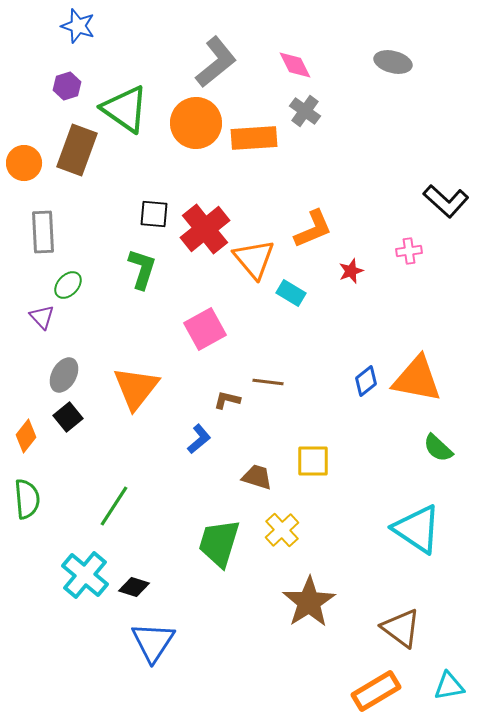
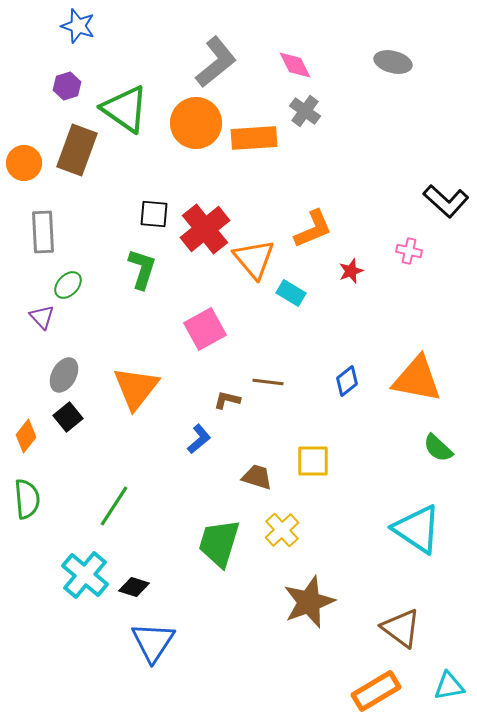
pink cross at (409, 251): rotated 20 degrees clockwise
blue diamond at (366, 381): moved 19 px left
brown star at (309, 602): rotated 12 degrees clockwise
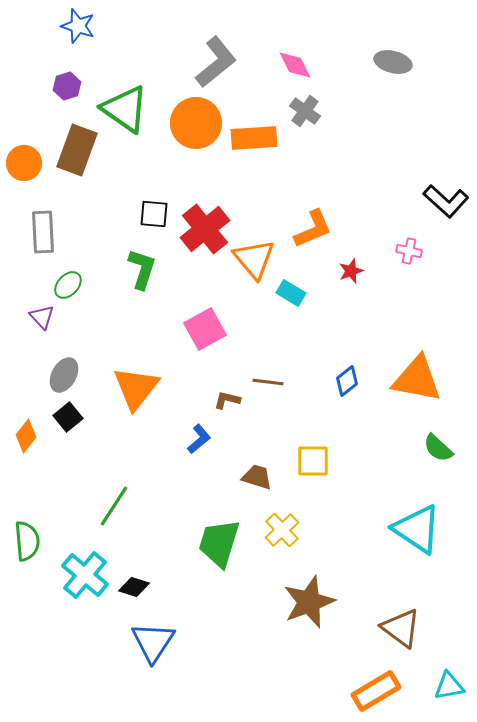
green semicircle at (27, 499): moved 42 px down
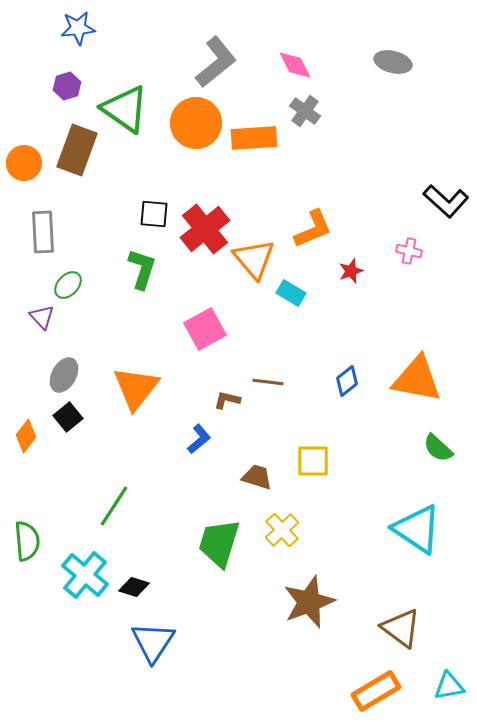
blue star at (78, 26): moved 2 px down; rotated 24 degrees counterclockwise
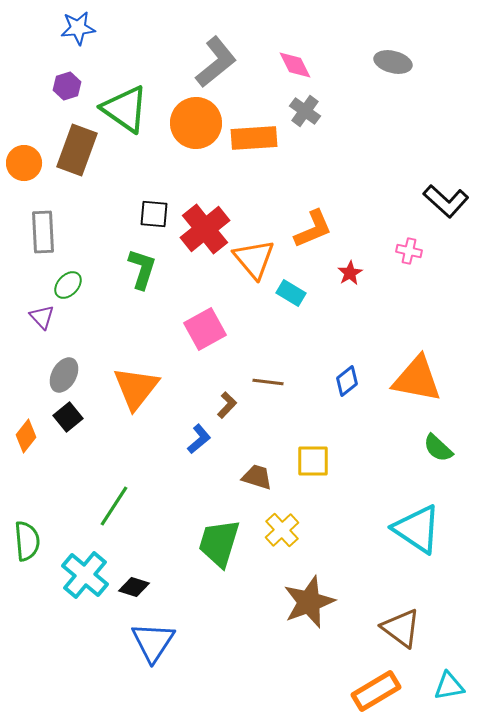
red star at (351, 271): moved 1 px left, 2 px down; rotated 10 degrees counterclockwise
brown L-shape at (227, 400): moved 5 px down; rotated 120 degrees clockwise
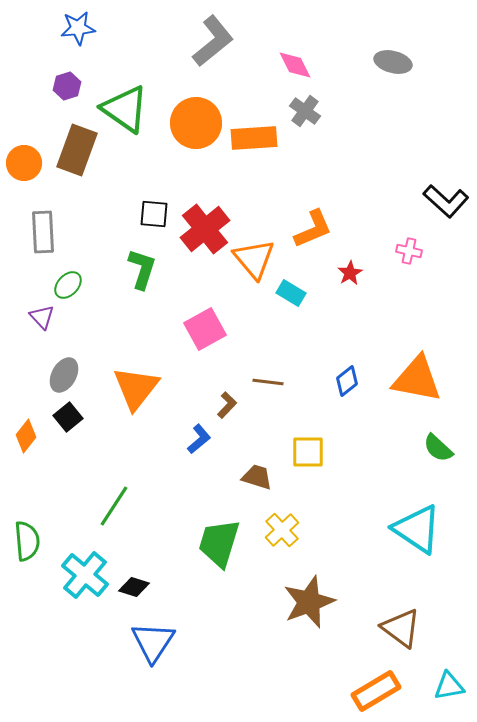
gray L-shape at (216, 62): moved 3 px left, 21 px up
yellow square at (313, 461): moved 5 px left, 9 px up
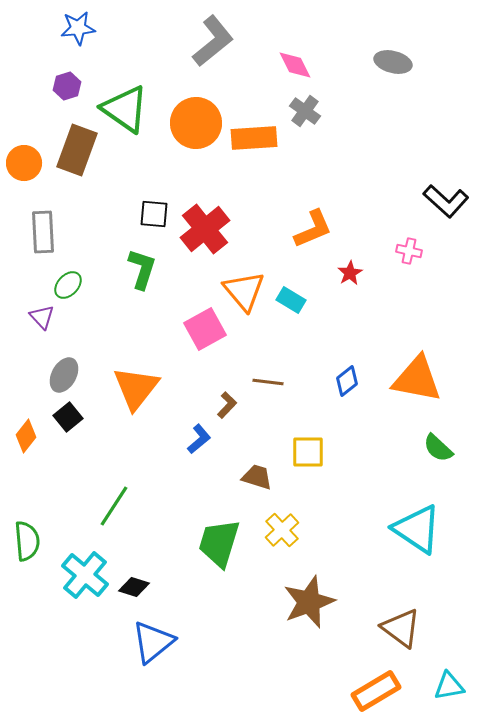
orange triangle at (254, 259): moved 10 px left, 32 px down
cyan rectangle at (291, 293): moved 7 px down
blue triangle at (153, 642): rotated 18 degrees clockwise
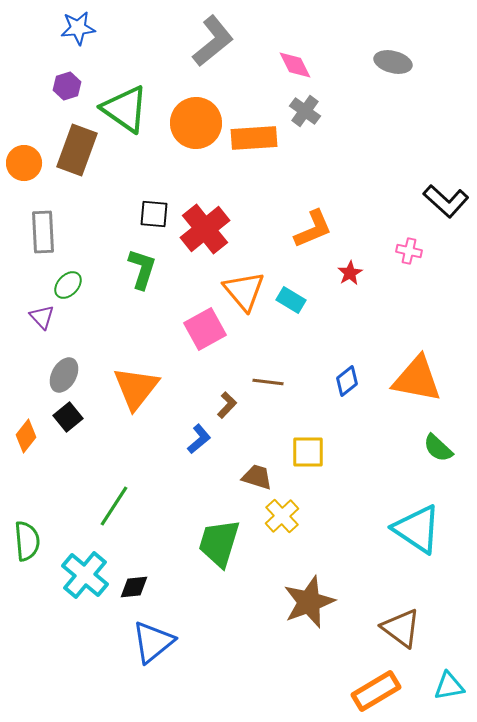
yellow cross at (282, 530): moved 14 px up
black diamond at (134, 587): rotated 24 degrees counterclockwise
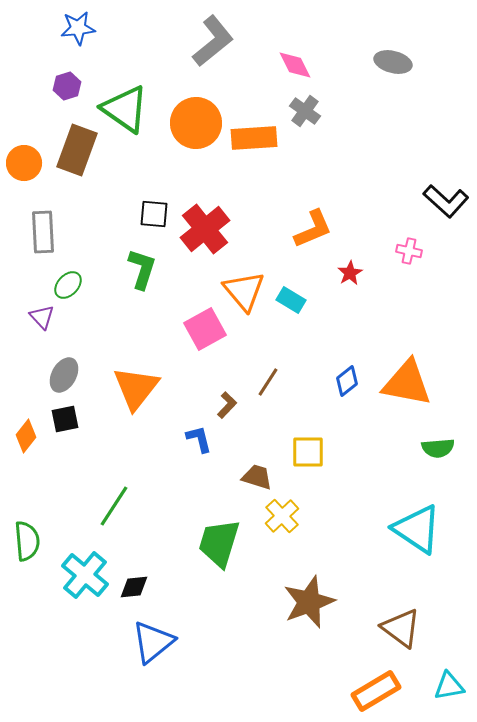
orange triangle at (417, 379): moved 10 px left, 4 px down
brown line at (268, 382): rotated 64 degrees counterclockwise
black square at (68, 417): moved 3 px left, 2 px down; rotated 28 degrees clockwise
blue L-shape at (199, 439): rotated 64 degrees counterclockwise
green semicircle at (438, 448): rotated 48 degrees counterclockwise
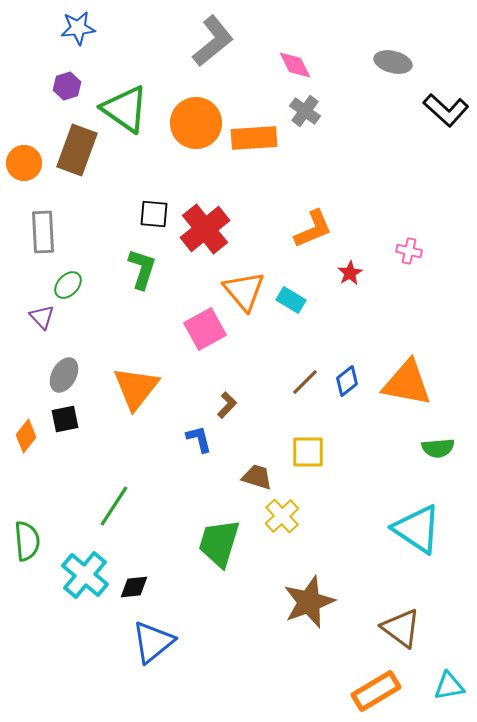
black L-shape at (446, 201): moved 91 px up
brown line at (268, 382): moved 37 px right; rotated 12 degrees clockwise
